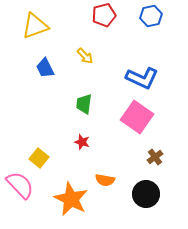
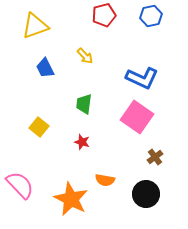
yellow square: moved 31 px up
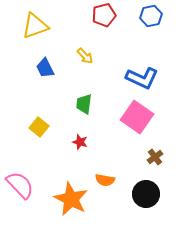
red star: moved 2 px left
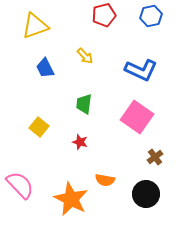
blue L-shape: moved 1 px left, 8 px up
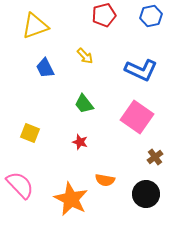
green trapezoid: rotated 45 degrees counterclockwise
yellow square: moved 9 px left, 6 px down; rotated 18 degrees counterclockwise
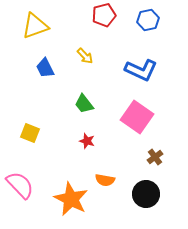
blue hexagon: moved 3 px left, 4 px down
red star: moved 7 px right, 1 px up
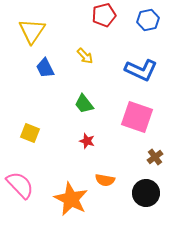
yellow triangle: moved 3 px left, 5 px down; rotated 36 degrees counterclockwise
pink square: rotated 16 degrees counterclockwise
black circle: moved 1 px up
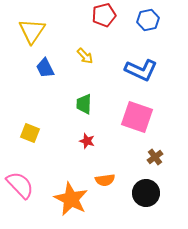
green trapezoid: rotated 40 degrees clockwise
orange semicircle: rotated 18 degrees counterclockwise
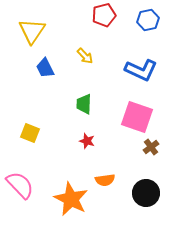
brown cross: moved 4 px left, 10 px up
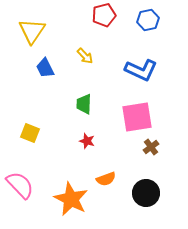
pink square: rotated 28 degrees counterclockwise
orange semicircle: moved 1 px right, 1 px up; rotated 12 degrees counterclockwise
